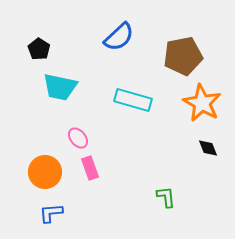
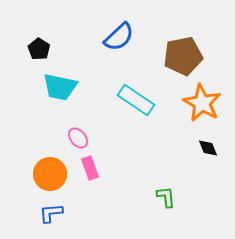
cyan rectangle: moved 3 px right; rotated 18 degrees clockwise
orange circle: moved 5 px right, 2 px down
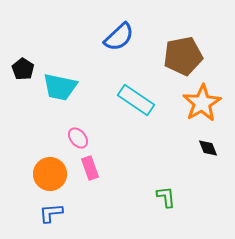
black pentagon: moved 16 px left, 20 px down
orange star: rotated 12 degrees clockwise
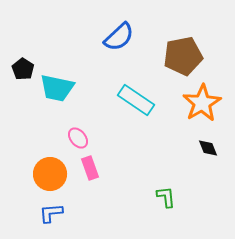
cyan trapezoid: moved 3 px left, 1 px down
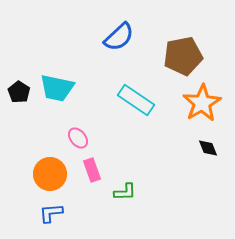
black pentagon: moved 4 px left, 23 px down
pink rectangle: moved 2 px right, 2 px down
green L-shape: moved 41 px left, 5 px up; rotated 95 degrees clockwise
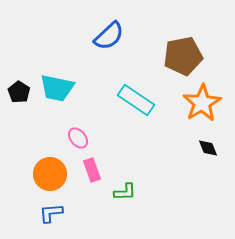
blue semicircle: moved 10 px left, 1 px up
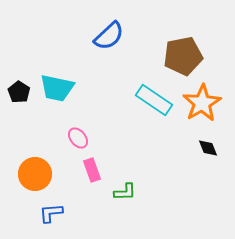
cyan rectangle: moved 18 px right
orange circle: moved 15 px left
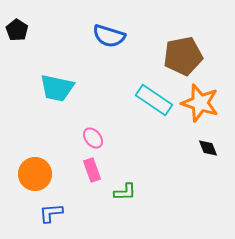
blue semicircle: rotated 60 degrees clockwise
black pentagon: moved 2 px left, 62 px up
orange star: moved 2 px left; rotated 24 degrees counterclockwise
pink ellipse: moved 15 px right
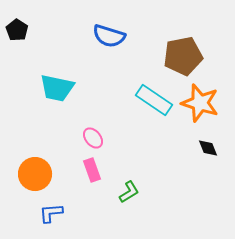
green L-shape: moved 4 px right; rotated 30 degrees counterclockwise
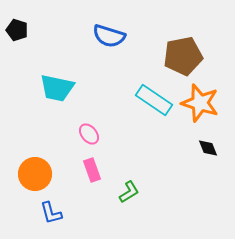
black pentagon: rotated 15 degrees counterclockwise
pink ellipse: moved 4 px left, 4 px up
blue L-shape: rotated 100 degrees counterclockwise
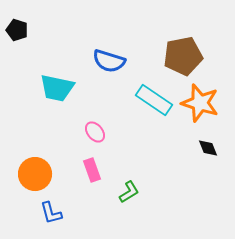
blue semicircle: moved 25 px down
pink ellipse: moved 6 px right, 2 px up
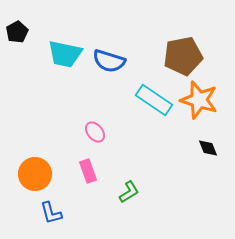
black pentagon: moved 2 px down; rotated 25 degrees clockwise
cyan trapezoid: moved 8 px right, 34 px up
orange star: moved 1 px left, 3 px up
pink rectangle: moved 4 px left, 1 px down
